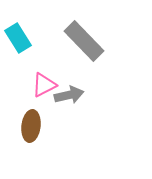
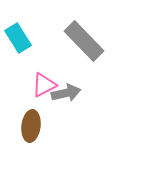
gray arrow: moved 3 px left, 2 px up
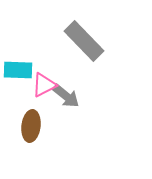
cyan rectangle: moved 32 px down; rotated 56 degrees counterclockwise
gray arrow: moved 3 px down; rotated 52 degrees clockwise
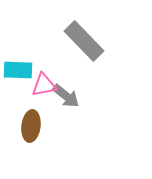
pink triangle: rotated 16 degrees clockwise
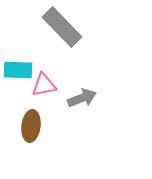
gray rectangle: moved 22 px left, 14 px up
gray arrow: moved 16 px right, 2 px down; rotated 60 degrees counterclockwise
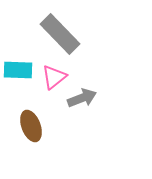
gray rectangle: moved 2 px left, 7 px down
pink triangle: moved 10 px right, 8 px up; rotated 28 degrees counterclockwise
brown ellipse: rotated 28 degrees counterclockwise
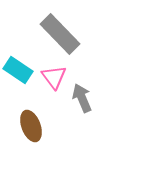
cyan rectangle: rotated 32 degrees clockwise
pink triangle: rotated 28 degrees counterclockwise
gray arrow: rotated 92 degrees counterclockwise
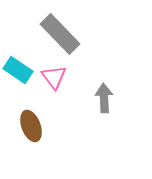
gray arrow: moved 22 px right; rotated 20 degrees clockwise
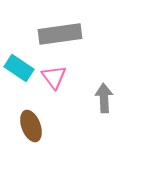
gray rectangle: rotated 54 degrees counterclockwise
cyan rectangle: moved 1 px right, 2 px up
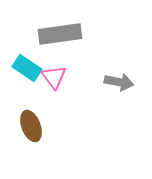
cyan rectangle: moved 8 px right
gray arrow: moved 15 px right, 16 px up; rotated 104 degrees clockwise
